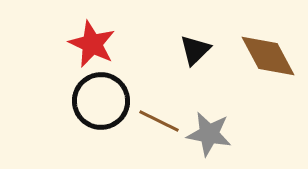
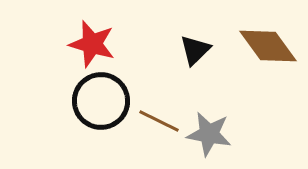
red star: rotated 9 degrees counterclockwise
brown diamond: moved 10 px up; rotated 8 degrees counterclockwise
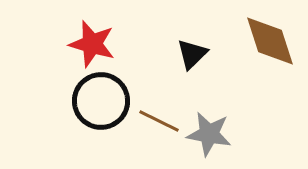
brown diamond: moved 2 px right, 5 px up; rotated 18 degrees clockwise
black triangle: moved 3 px left, 4 px down
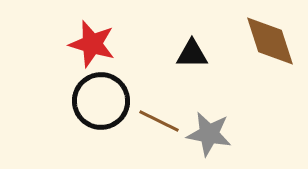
black triangle: rotated 44 degrees clockwise
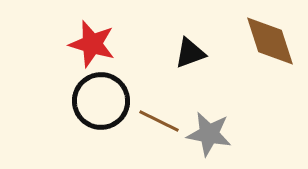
black triangle: moved 2 px left, 1 px up; rotated 20 degrees counterclockwise
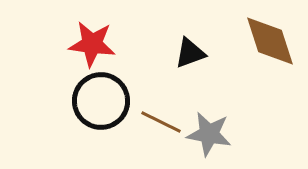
red star: rotated 9 degrees counterclockwise
brown line: moved 2 px right, 1 px down
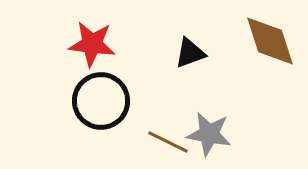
brown line: moved 7 px right, 20 px down
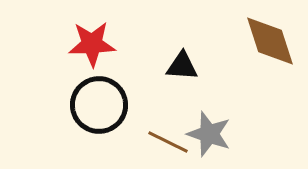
red star: rotated 9 degrees counterclockwise
black triangle: moved 8 px left, 13 px down; rotated 24 degrees clockwise
black circle: moved 2 px left, 4 px down
gray star: rotated 9 degrees clockwise
